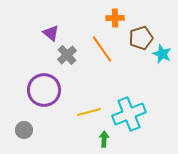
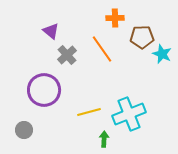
purple triangle: moved 2 px up
brown pentagon: moved 1 px right, 1 px up; rotated 15 degrees clockwise
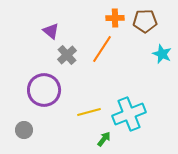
brown pentagon: moved 3 px right, 16 px up
orange line: rotated 68 degrees clockwise
green arrow: rotated 35 degrees clockwise
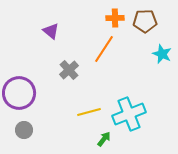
orange line: moved 2 px right
gray cross: moved 2 px right, 15 px down
purple circle: moved 25 px left, 3 px down
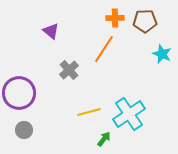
cyan cross: rotated 12 degrees counterclockwise
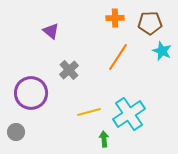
brown pentagon: moved 5 px right, 2 px down
orange line: moved 14 px right, 8 px down
cyan star: moved 3 px up
purple circle: moved 12 px right
gray circle: moved 8 px left, 2 px down
green arrow: rotated 42 degrees counterclockwise
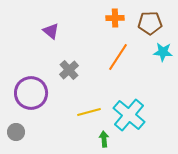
cyan star: moved 1 px right, 1 px down; rotated 18 degrees counterclockwise
cyan cross: moved 1 px down; rotated 16 degrees counterclockwise
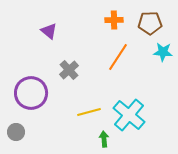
orange cross: moved 1 px left, 2 px down
purple triangle: moved 2 px left
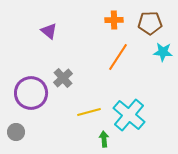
gray cross: moved 6 px left, 8 px down
